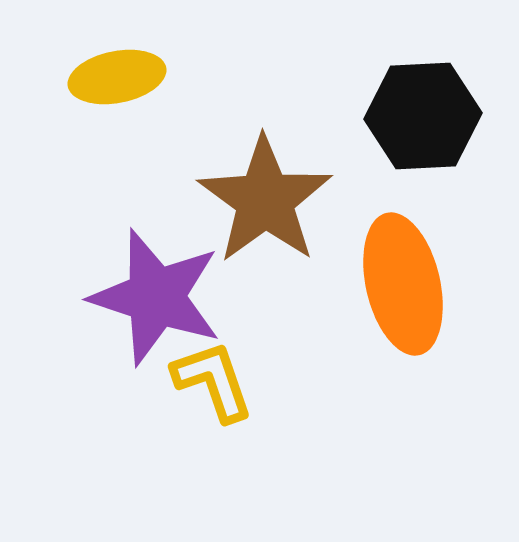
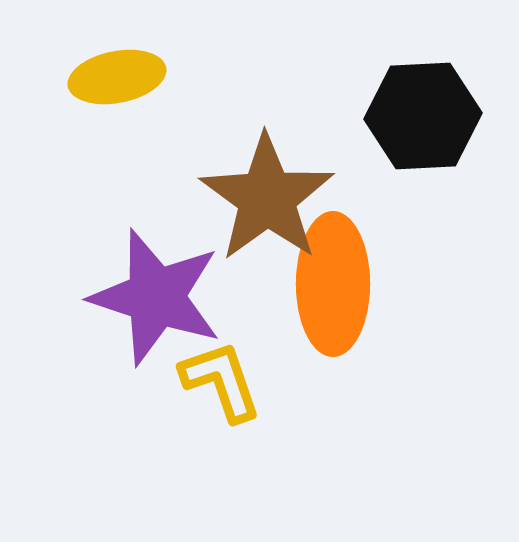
brown star: moved 2 px right, 2 px up
orange ellipse: moved 70 px left; rotated 13 degrees clockwise
yellow L-shape: moved 8 px right
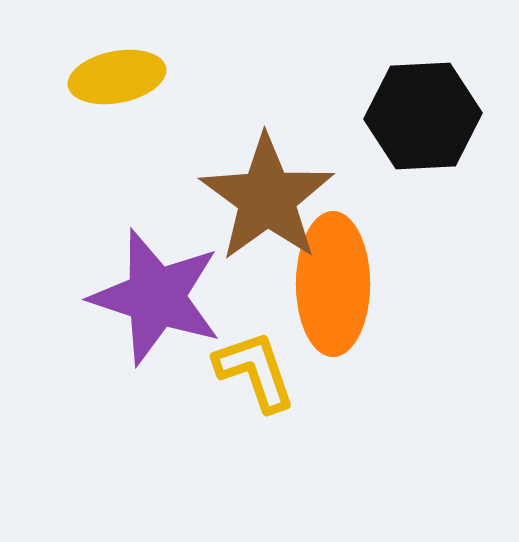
yellow L-shape: moved 34 px right, 10 px up
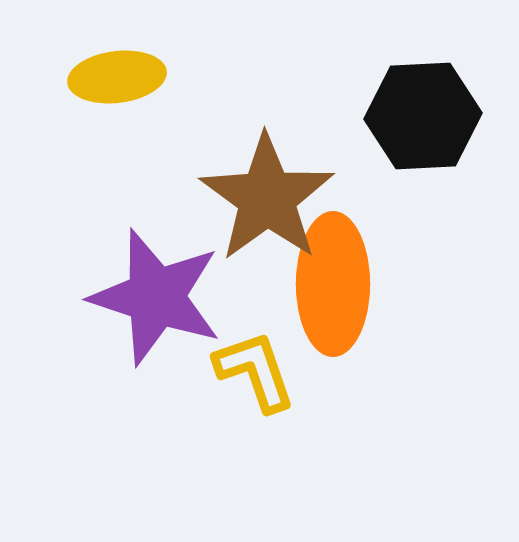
yellow ellipse: rotated 4 degrees clockwise
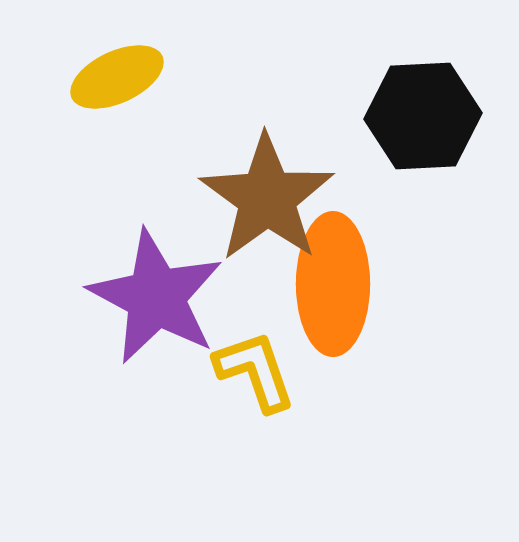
yellow ellipse: rotated 18 degrees counterclockwise
purple star: rotated 10 degrees clockwise
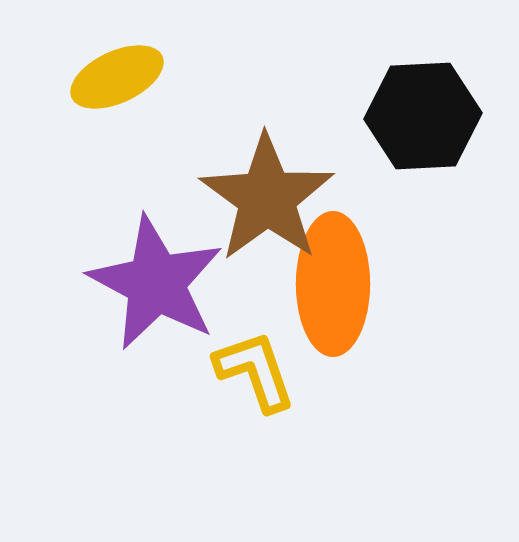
purple star: moved 14 px up
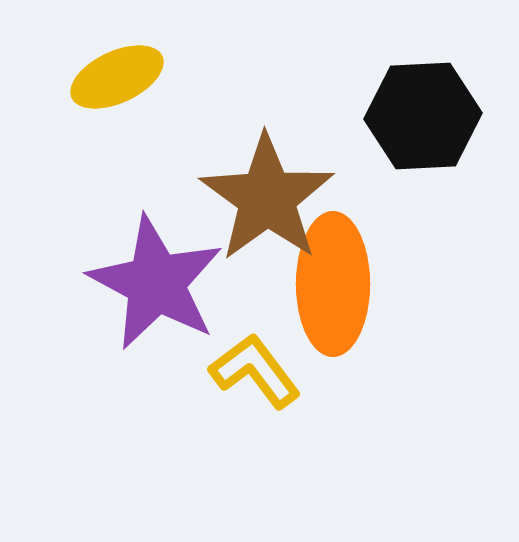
yellow L-shape: rotated 18 degrees counterclockwise
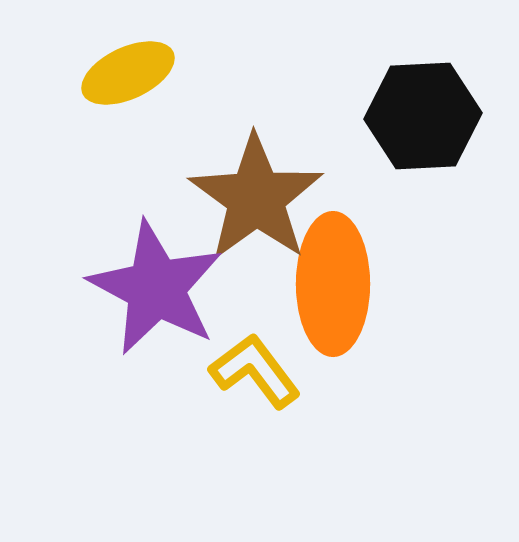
yellow ellipse: moved 11 px right, 4 px up
brown star: moved 11 px left
purple star: moved 5 px down
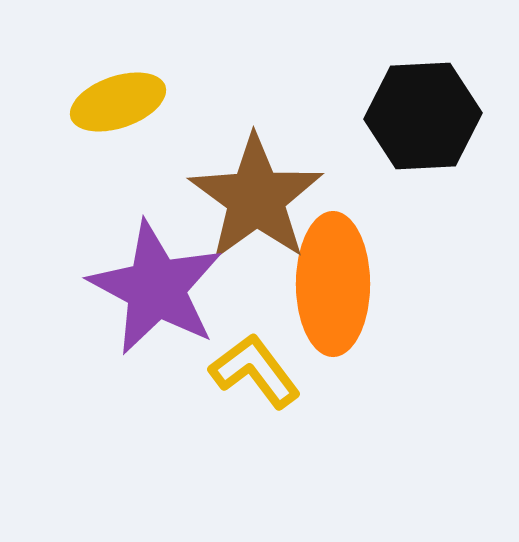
yellow ellipse: moved 10 px left, 29 px down; rotated 6 degrees clockwise
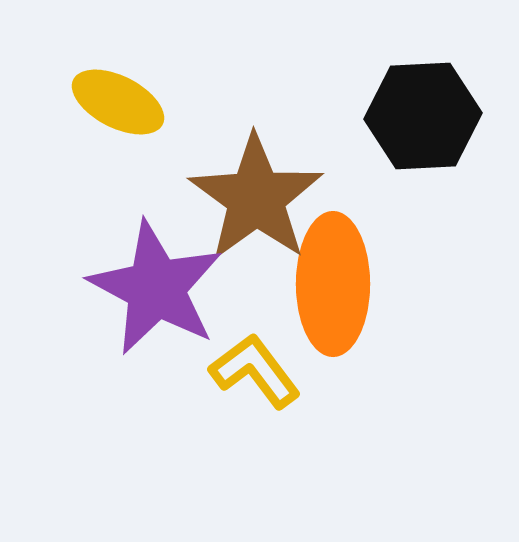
yellow ellipse: rotated 46 degrees clockwise
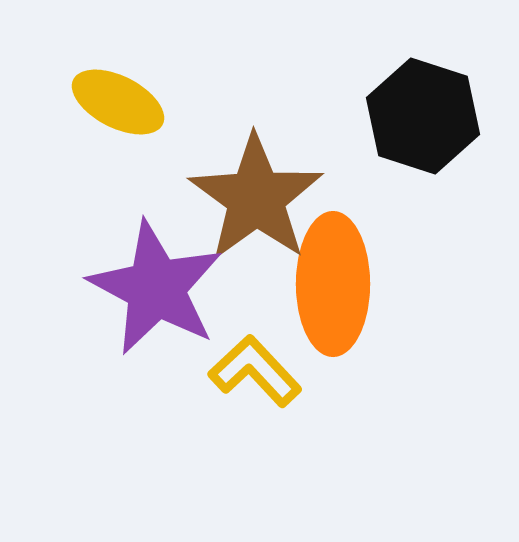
black hexagon: rotated 21 degrees clockwise
yellow L-shape: rotated 6 degrees counterclockwise
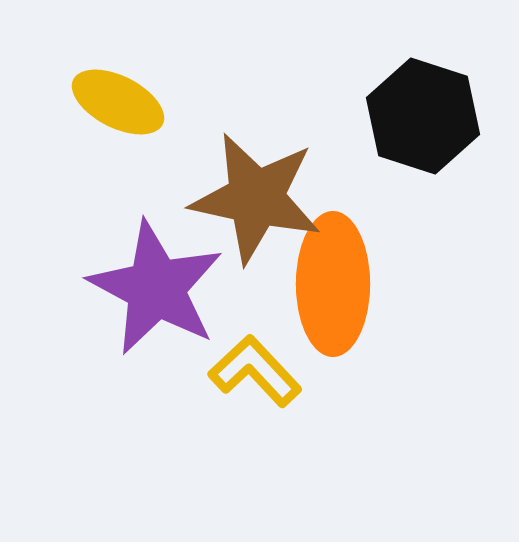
brown star: rotated 24 degrees counterclockwise
